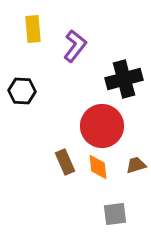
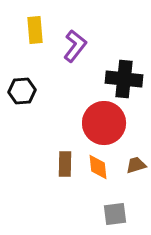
yellow rectangle: moved 2 px right, 1 px down
black cross: rotated 21 degrees clockwise
black hexagon: rotated 8 degrees counterclockwise
red circle: moved 2 px right, 3 px up
brown rectangle: moved 2 px down; rotated 25 degrees clockwise
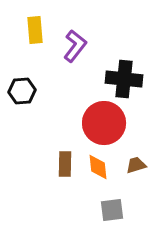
gray square: moved 3 px left, 4 px up
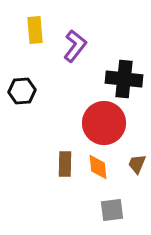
brown trapezoid: moved 1 px right, 1 px up; rotated 50 degrees counterclockwise
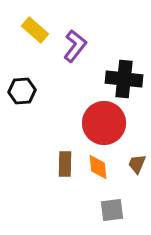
yellow rectangle: rotated 44 degrees counterclockwise
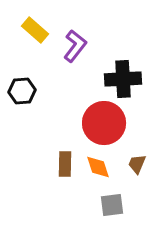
black cross: moved 1 px left; rotated 9 degrees counterclockwise
orange diamond: rotated 12 degrees counterclockwise
gray square: moved 5 px up
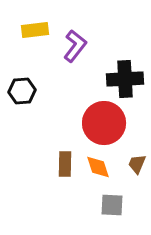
yellow rectangle: rotated 48 degrees counterclockwise
black cross: moved 2 px right
gray square: rotated 10 degrees clockwise
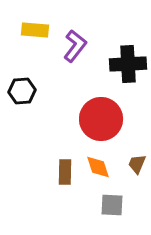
yellow rectangle: rotated 12 degrees clockwise
black cross: moved 3 px right, 15 px up
red circle: moved 3 px left, 4 px up
brown rectangle: moved 8 px down
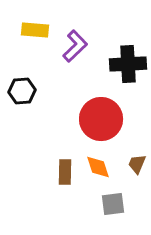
purple L-shape: rotated 8 degrees clockwise
gray square: moved 1 px right, 1 px up; rotated 10 degrees counterclockwise
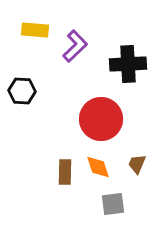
black hexagon: rotated 8 degrees clockwise
